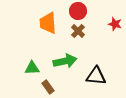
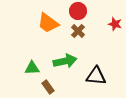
orange trapezoid: rotated 50 degrees counterclockwise
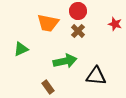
orange trapezoid: rotated 25 degrees counterclockwise
green triangle: moved 11 px left, 19 px up; rotated 21 degrees counterclockwise
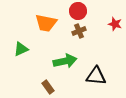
orange trapezoid: moved 2 px left
brown cross: moved 1 px right; rotated 24 degrees clockwise
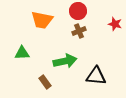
orange trapezoid: moved 4 px left, 3 px up
green triangle: moved 1 px right, 4 px down; rotated 21 degrees clockwise
brown rectangle: moved 3 px left, 5 px up
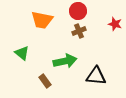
green triangle: rotated 42 degrees clockwise
brown rectangle: moved 1 px up
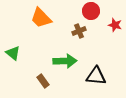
red circle: moved 13 px right
orange trapezoid: moved 1 px left, 2 px up; rotated 35 degrees clockwise
red star: moved 1 px down
green triangle: moved 9 px left
green arrow: rotated 10 degrees clockwise
brown rectangle: moved 2 px left
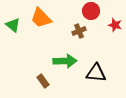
green triangle: moved 28 px up
black triangle: moved 3 px up
